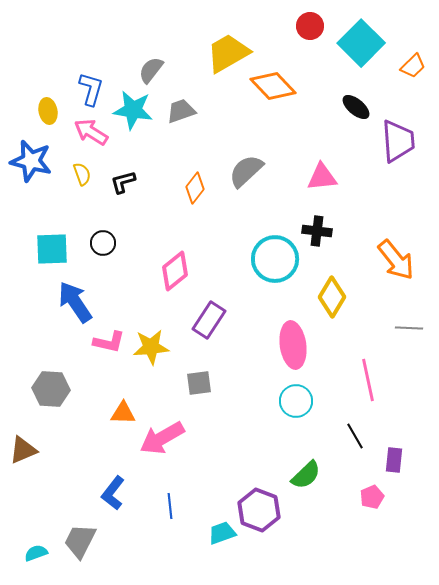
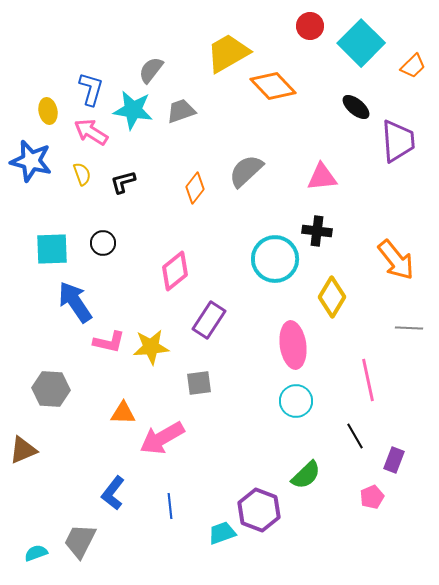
purple rectangle at (394, 460): rotated 15 degrees clockwise
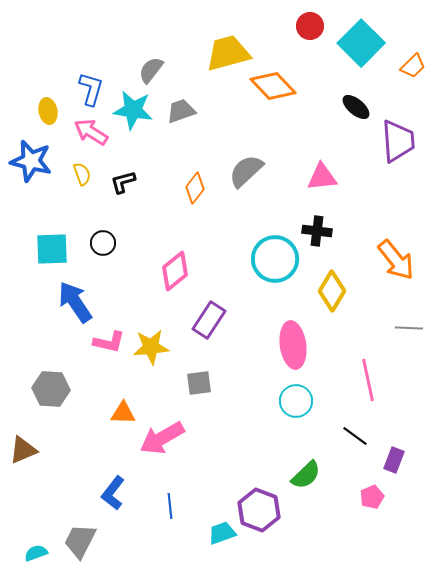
yellow trapezoid at (228, 53): rotated 15 degrees clockwise
yellow diamond at (332, 297): moved 6 px up
black line at (355, 436): rotated 24 degrees counterclockwise
